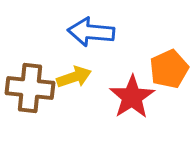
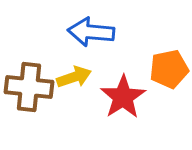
orange pentagon: rotated 12 degrees clockwise
brown cross: moved 1 px left, 1 px up
red star: moved 9 px left
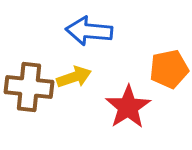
blue arrow: moved 2 px left, 1 px up
red star: moved 5 px right, 10 px down
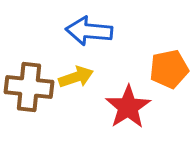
yellow arrow: moved 2 px right
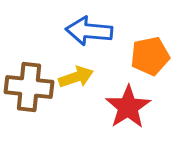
orange pentagon: moved 19 px left, 13 px up
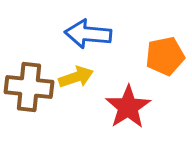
blue arrow: moved 1 px left, 3 px down
orange pentagon: moved 15 px right
